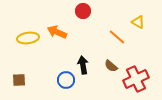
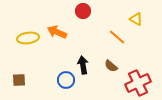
yellow triangle: moved 2 px left, 3 px up
red cross: moved 2 px right, 4 px down
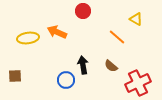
brown square: moved 4 px left, 4 px up
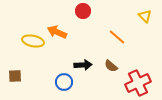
yellow triangle: moved 9 px right, 3 px up; rotated 16 degrees clockwise
yellow ellipse: moved 5 px right, 3 px down; rotated 20 degrees clockwise
black arrow: rotated 96 degrees clockwise
blue circle: moved 2 px left, 2 px down
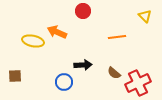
orange line: rotated 48 degrees counterclockwise
brown semicircle: moved 3 px right, 7 px down
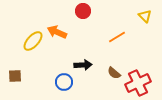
orange line: rotated 24 degrees counterclockwise
yellow ellipse: rotated 60 degrees counterclockwise
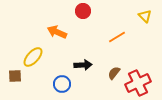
yellow ellipse: moved 16 px down
brown semicircle: rotated 88 degrees clockwise
blue circle: moved 2 px left, 2 px down
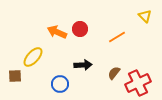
red circle: moved 3 px left, 18 px down
blue circle: moved 2 px left
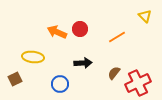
yellow ellipse: rotated 55 degrees clockwise
black arrow: moved 2 px up
brown square: moved 3 px down; rotated 24 degrees counterclockwise
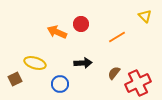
red circle: moved 1 px right, 5 px up
yellow ellipse: moved 2 px right, 6 px down; rotated 10 degrees clockwise
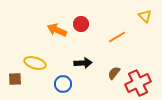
orange arrow: moved 2 px up
brown square: rotated 24 degrees clockwise
blue circle: moved 3 px right
